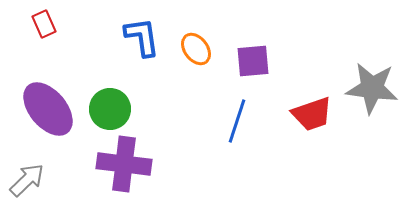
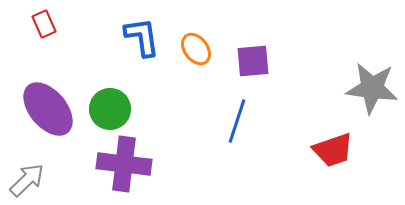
red trapezoid: moved 21 px right, 36 px down
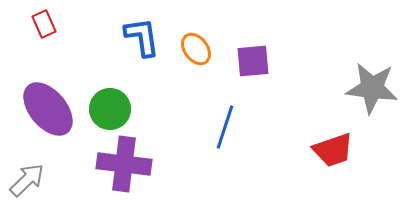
blue line: moved 12 px left, 6 px down
